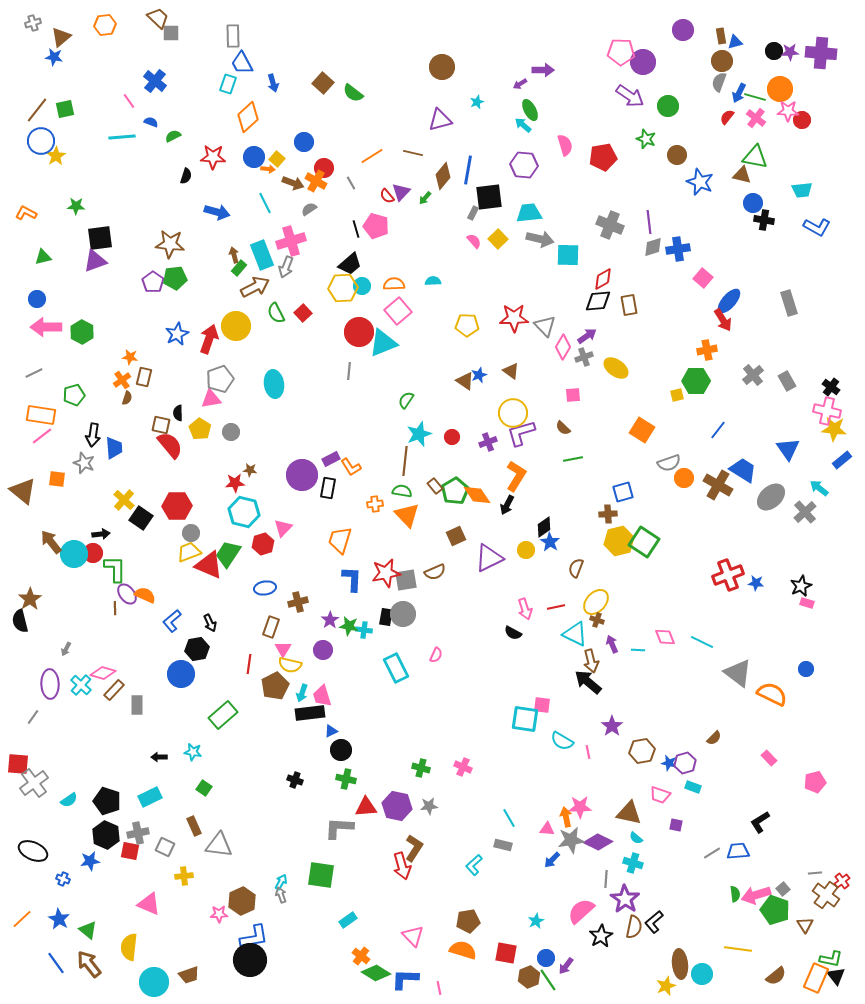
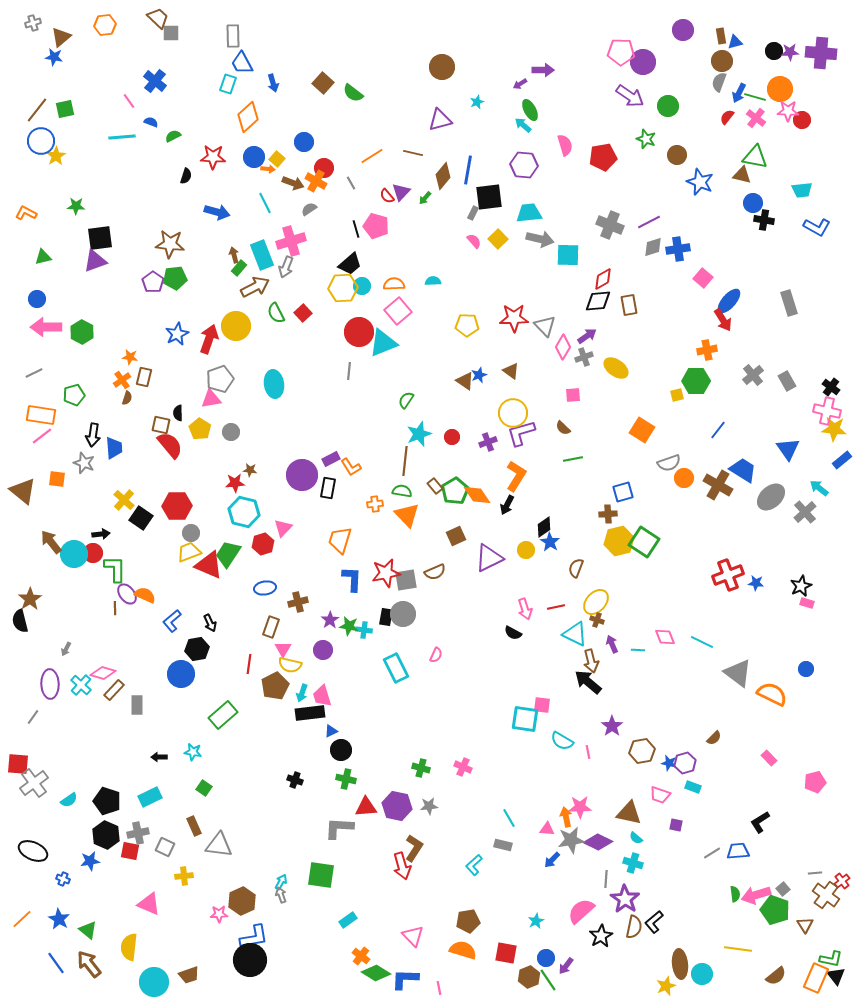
purple line at (649, 222): rotated 70 degrees clockwise
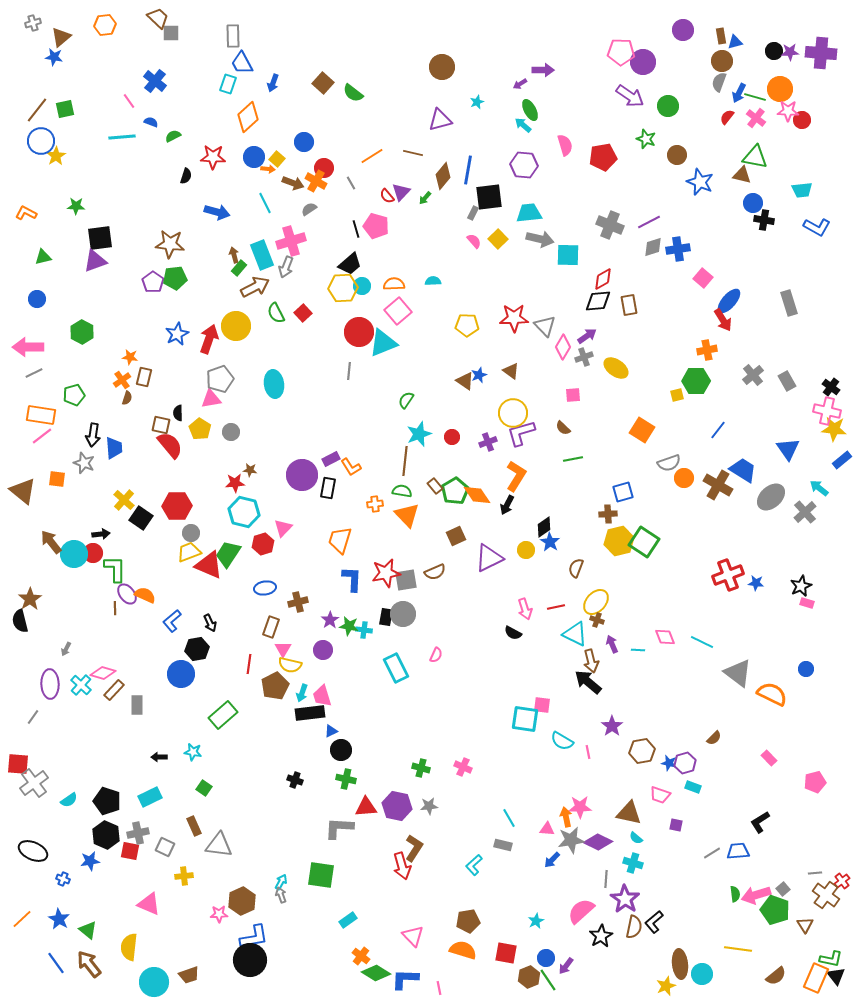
blue arrow at (273, 83): rotated 36 degrees clockwise
pink arrow at (46, 327): moved 18 px left, 20 px down
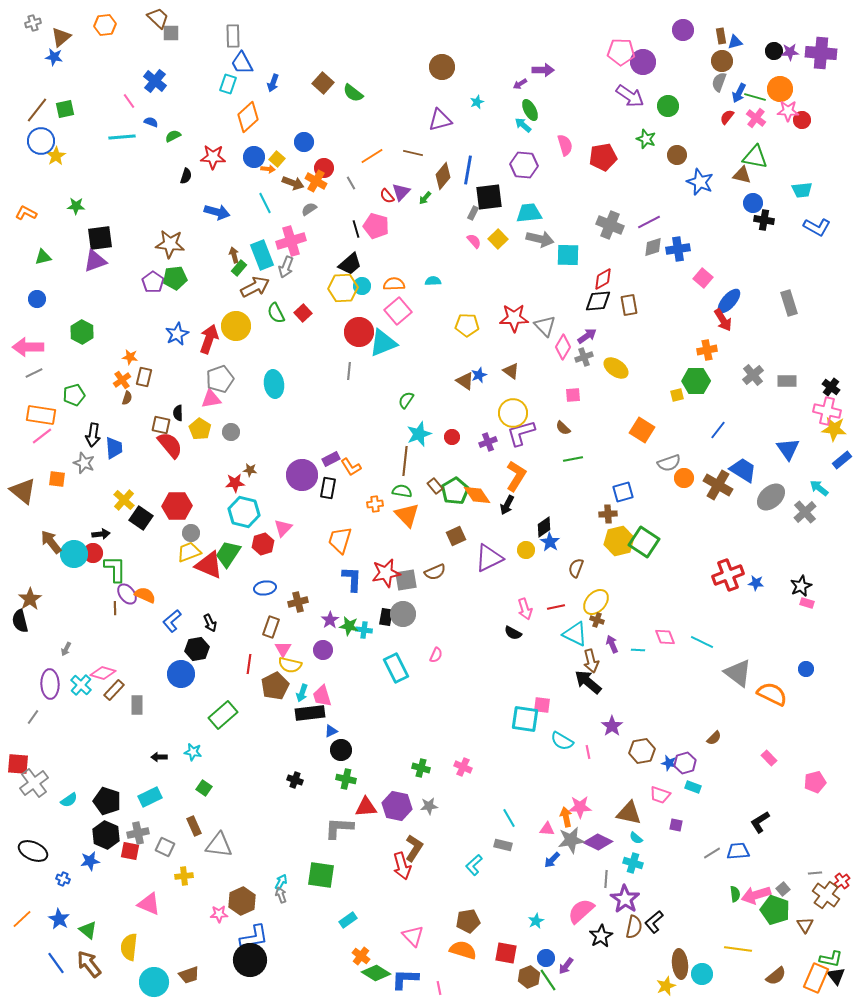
gray rectangle at (787, 381): rotated 60 degrees counterclockwise
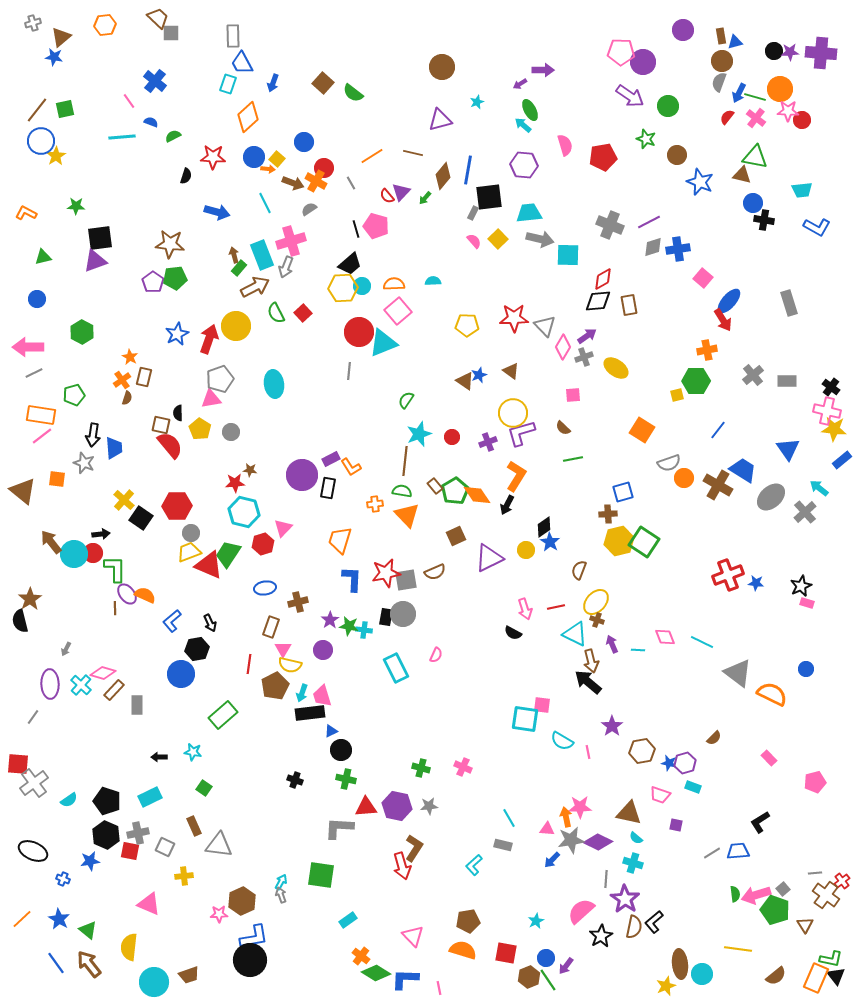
orange star at (130, 357): rotated 21 degrees clockwise
brown semicircle at (576, 568): moved 3 px right, 2 px down
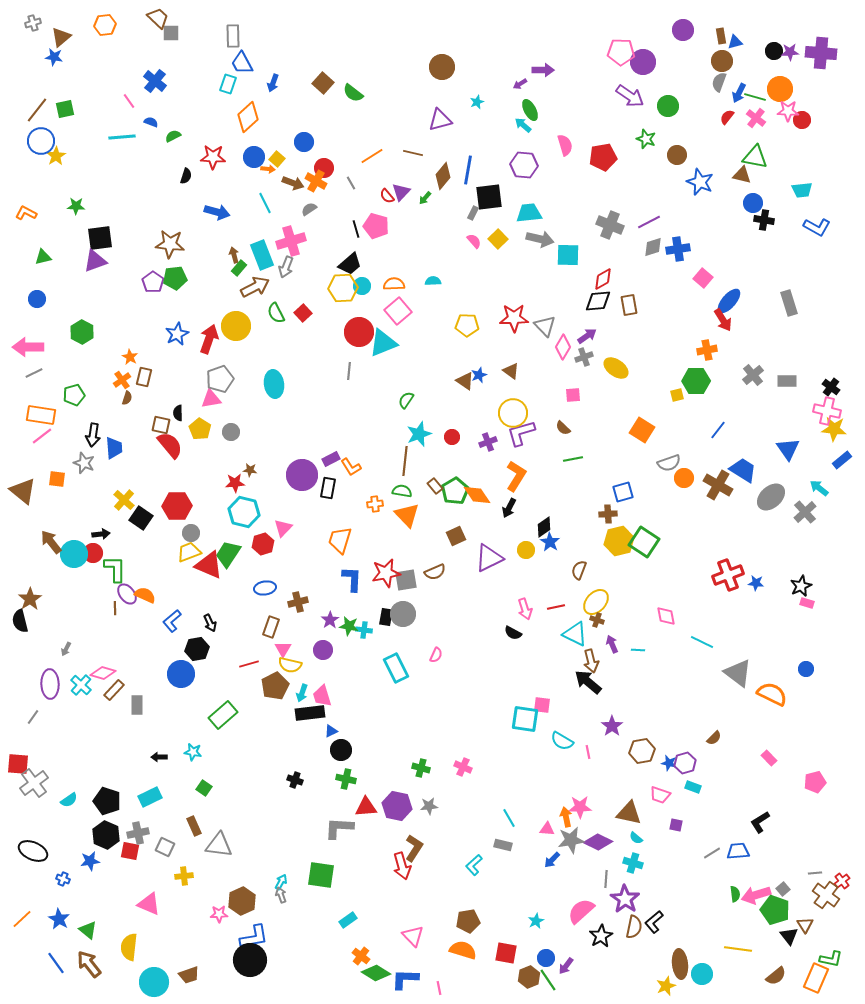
black arrow at (507, 505): moved 2 px right, 3 px down
pink diamond at (665, 637): moved 1 px right, 21 px up; rotated 10 degrees clockwise
red line at (249, 664): rotated 66 degrees clockwise
black triangle at (836, 976): moved 47 px left, 40 px up
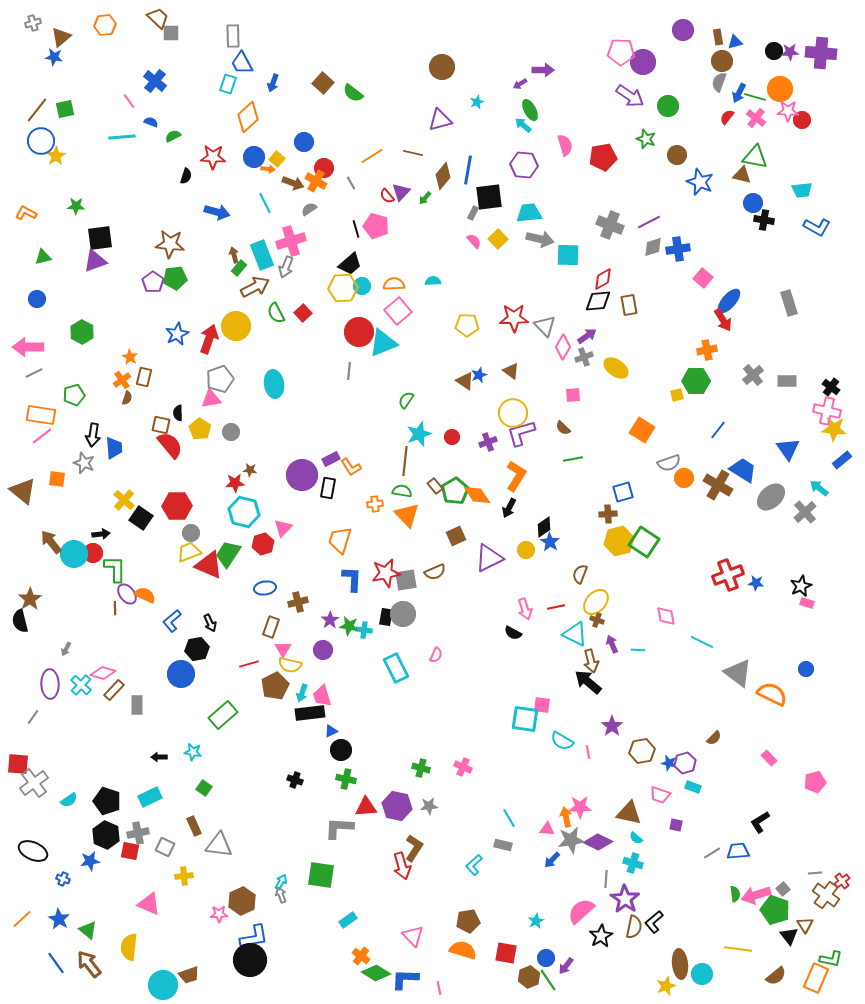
brown rectangle at (721, 36): moved 3 px left, 1 px down
brown semicircle at (579, 570): moved 1 px right, 4 px down
cyan circle at (154, 982): moved 9 px right, 3 px down
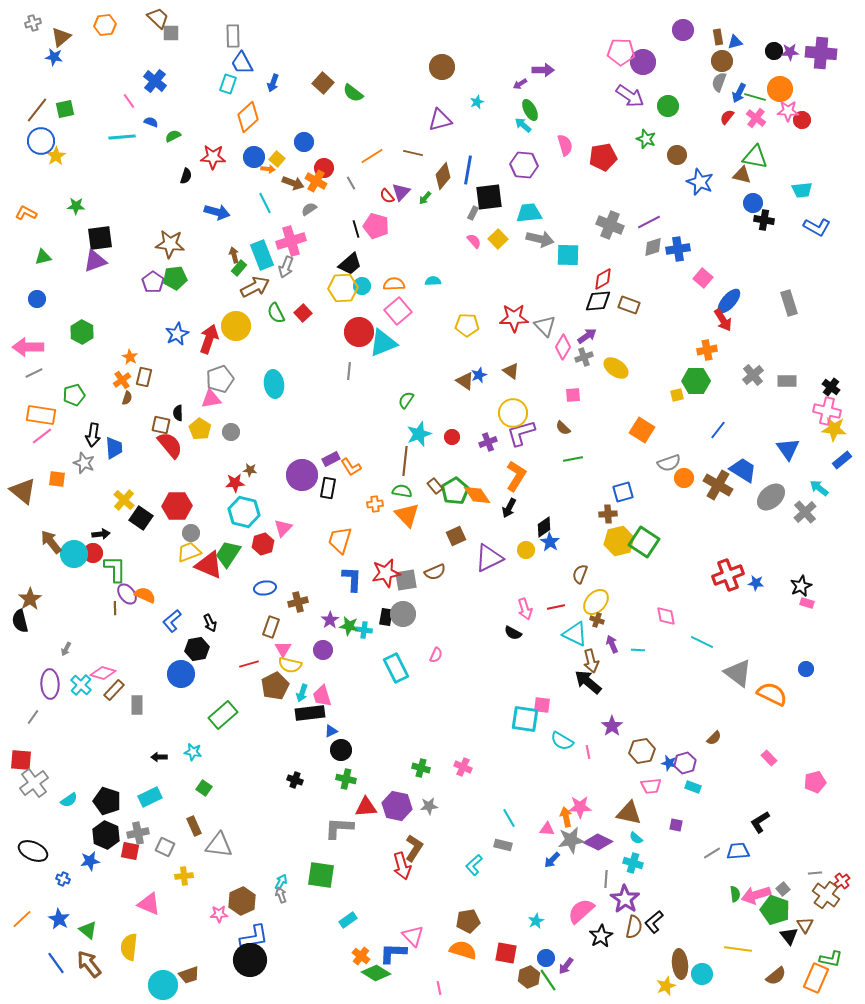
brown rectangle at (629, 305): rotated 60 degrees counterclockwise
red square at (18, 764): moved 3 px right, 4 px up
pink trapezoid at (660, 795): moved 9 px left, 9 px up; rotated 25 degrees counterclockwise
blue L-shape at (405, 979): moved 12 px left, 26 px up
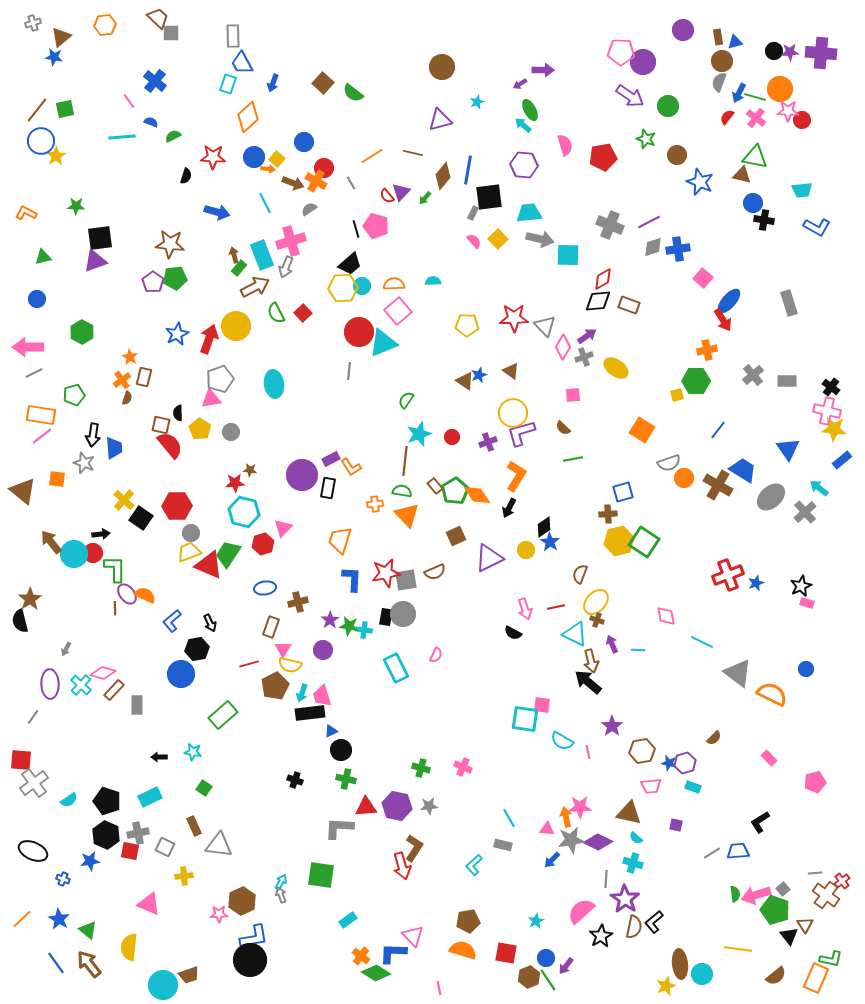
blue star at (756, 583): rotated 28 degrees counterclockwise
